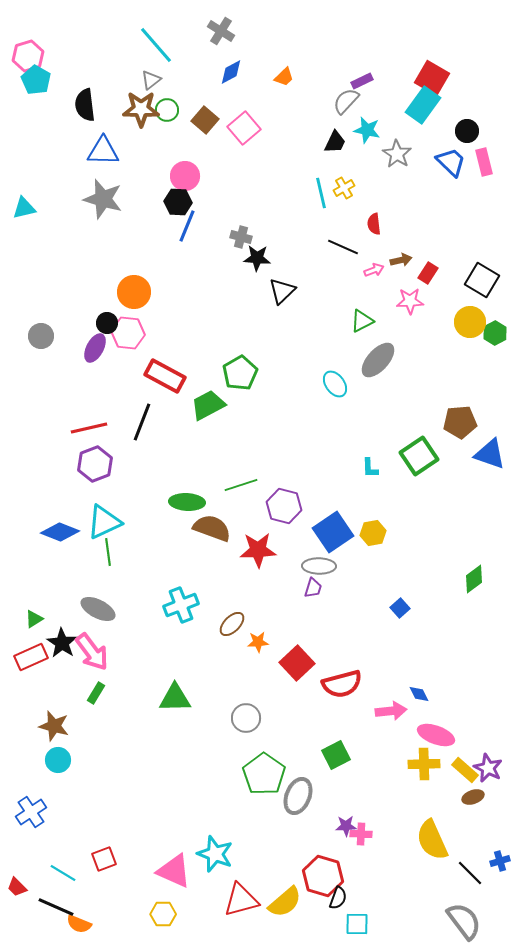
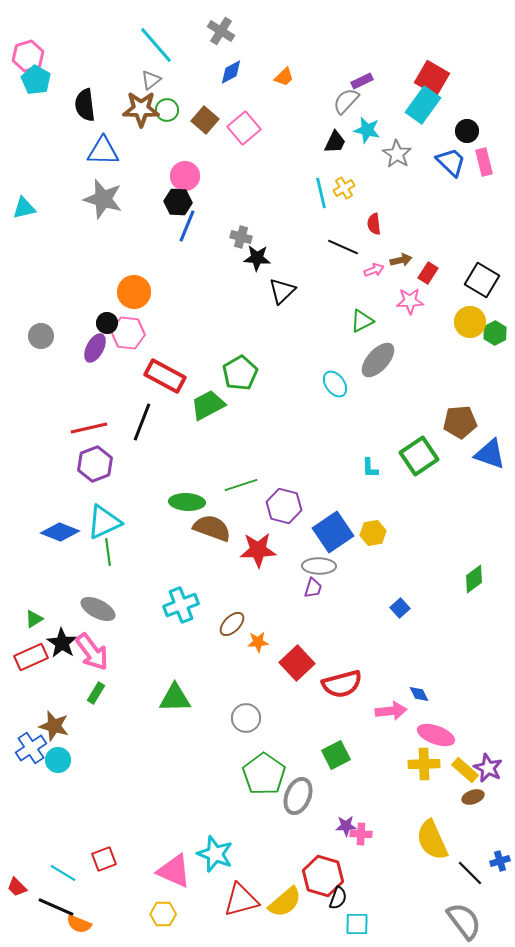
blue cross at (31, 812): moved 64 px up
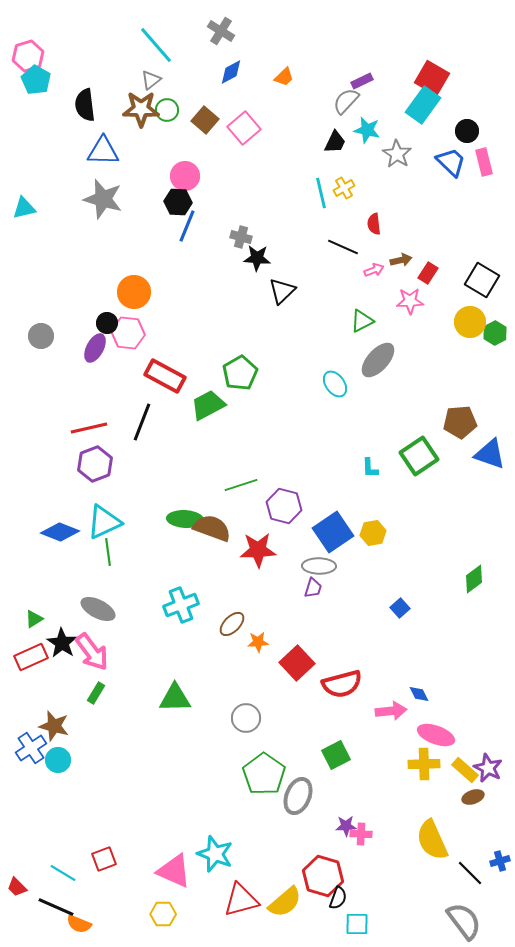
green ellipse at (187, 502): moved 2 px left, 17 px down
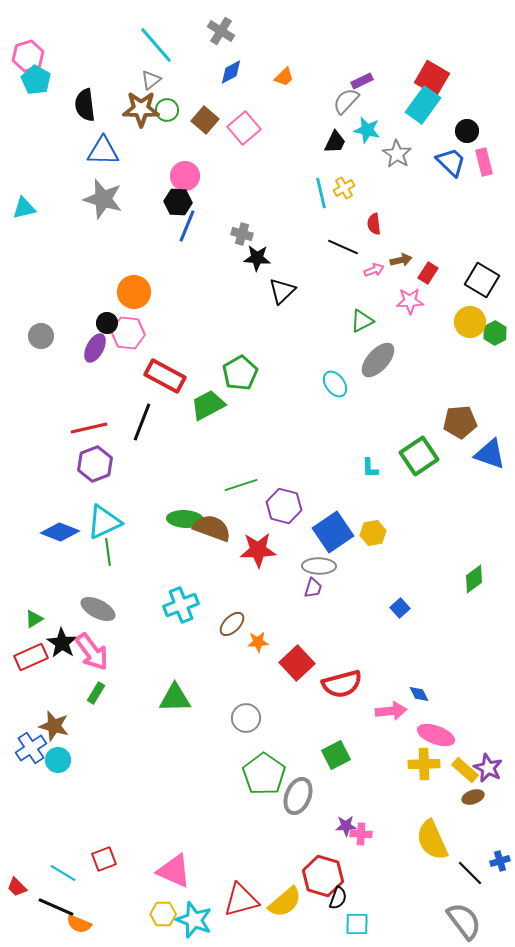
gray cross at (241, 237): moved 1 px right, 3 px up
cyan star at (215, 854): moved 21 px left, 66 px down
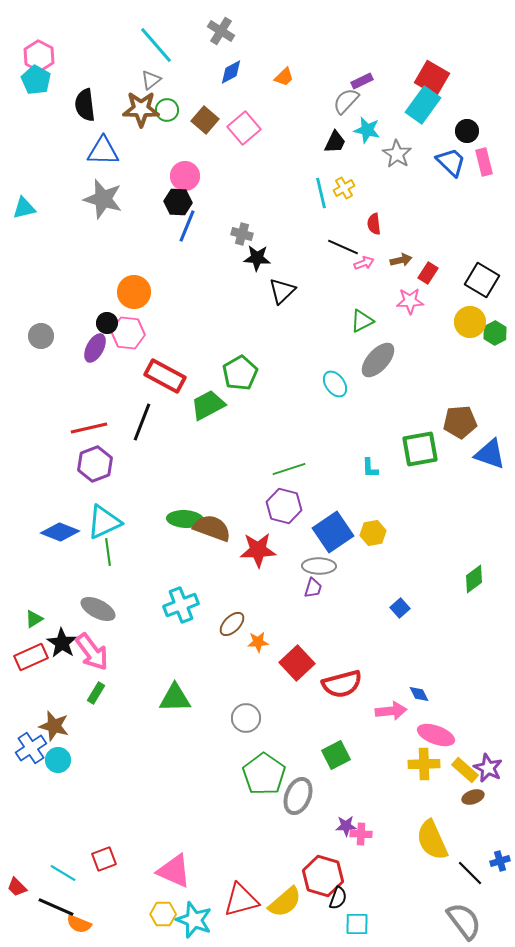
pink hexagon at (28, 56): moved 11 px right; rotated 16 degrees counterclockwise
pink arrow at (374, 270): moved 10 px left, 7 px up
green square at (419, 456): moved 1 px right, 7 px up; rotated 24 degrees clockwise
green line at (241, 485): moved 48 px right, 16 px up
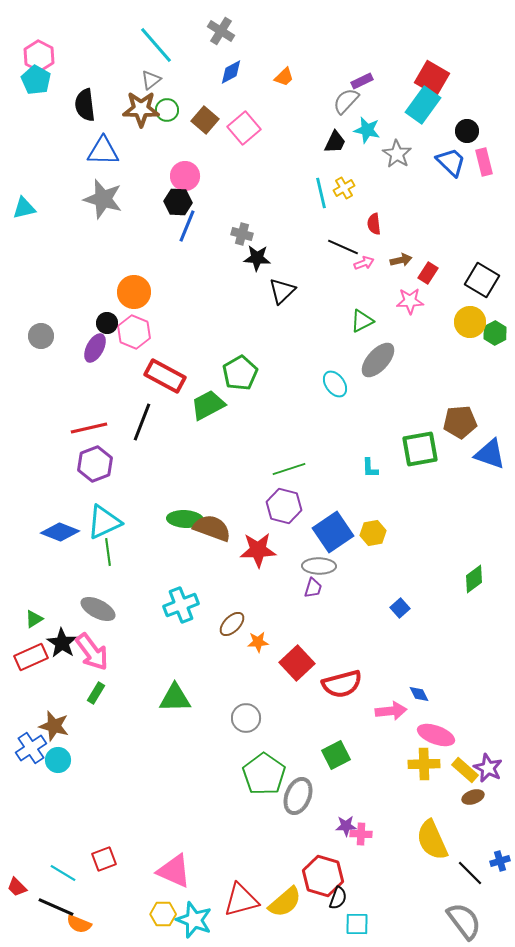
pink hexagon at (128, 333): moved 6 px right, 1 px up; rotated 16 degrees clockwise
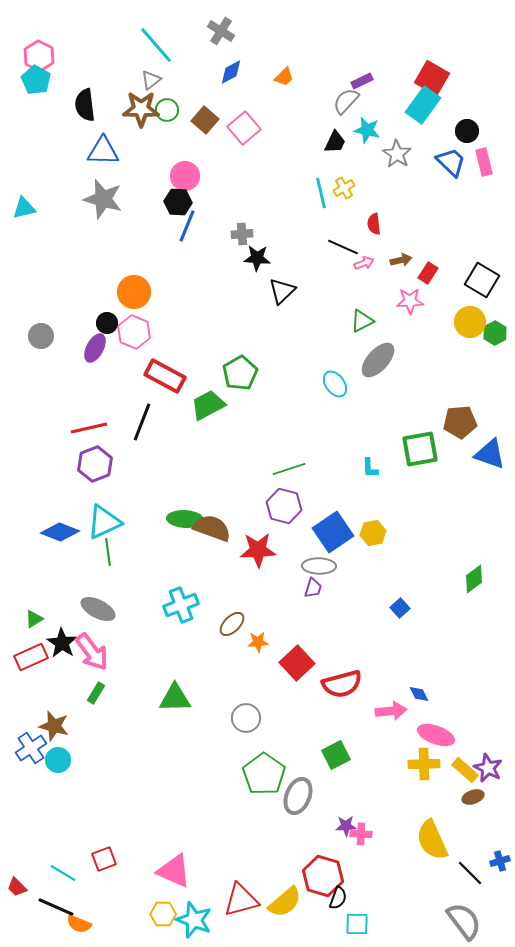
gray cross at (242, 234): rotated 20 degrees counterclockwise
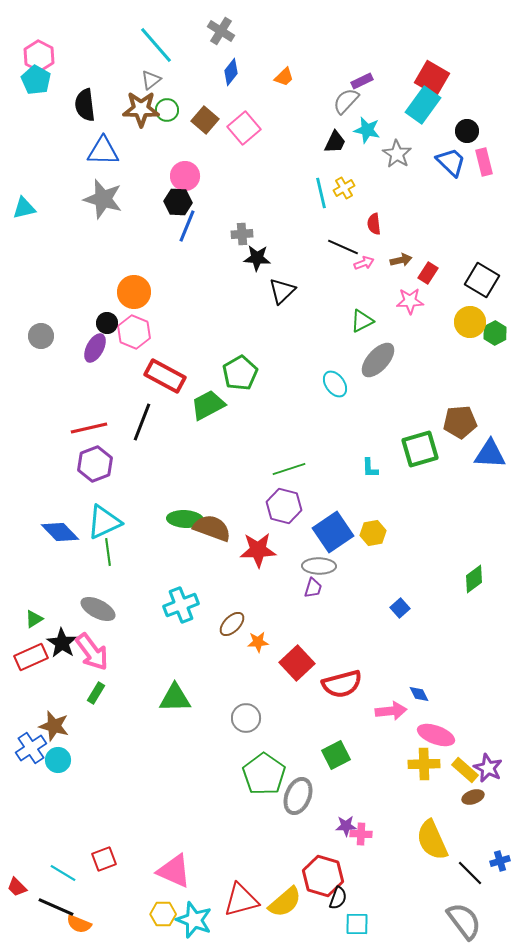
blue diamond at (231, 72): rotated 24 degrees counterclockwise
green square at (420, 449): rotated 6 degrees counterclockwise
blue triangle at (490, 454): rotated 16 degrees counterclockwise
blue diamond at (60, 532): rotated 24 degrees clockwise
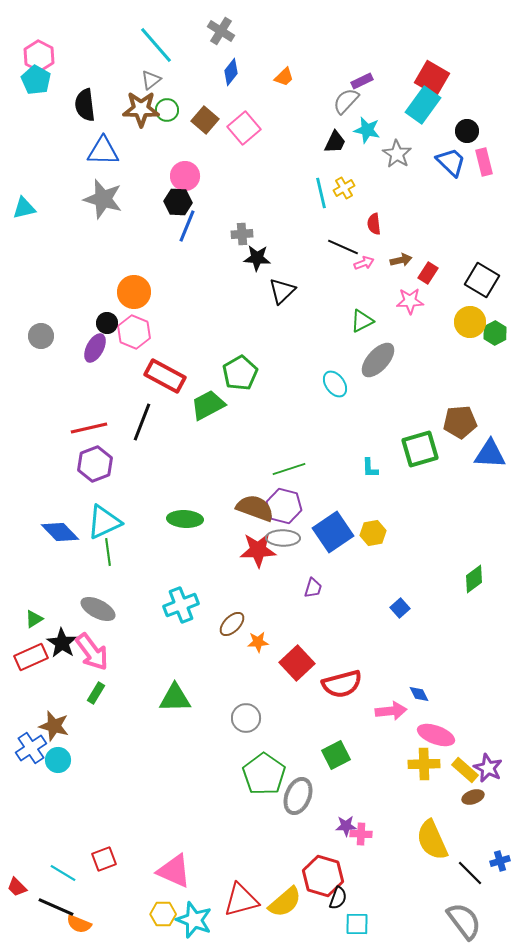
brown semicircle at (212, 528): moved 43 px right, 20 px up
gray ellipse at (319, 566): moved 36 px left, 28 px up
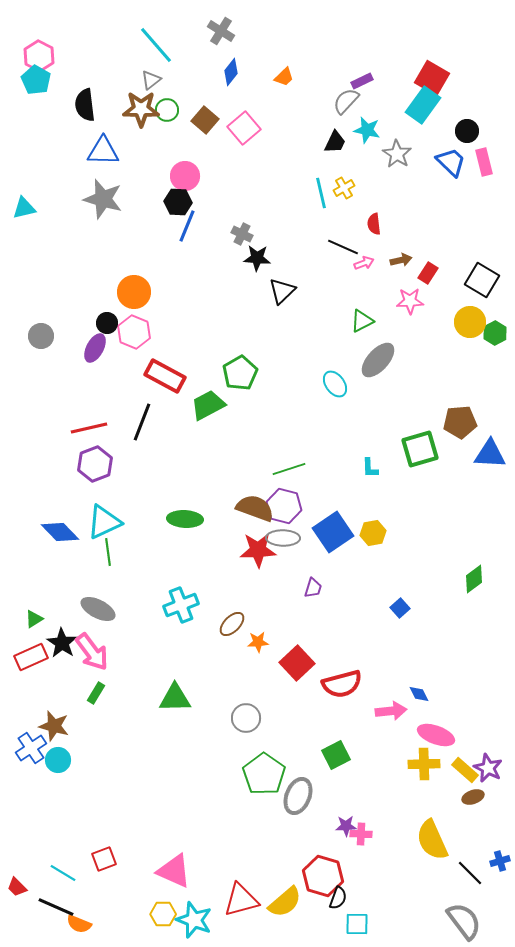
gray cross at (242, 234): rotated 30 degrees clockwise
